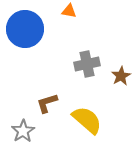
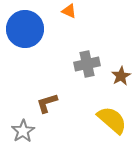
orange triangle: rotated 14 degrees clockwise
yellow semicircle: moved 25 px right
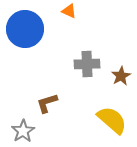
gray cross: rotated 10 degrees clockwise
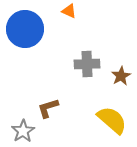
brown L-shape: moved 1 px right, 5 px down
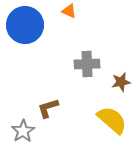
blue circle: moved 4 px up
brown star: moved 6 px down; rotated 18 degrees clockwise
